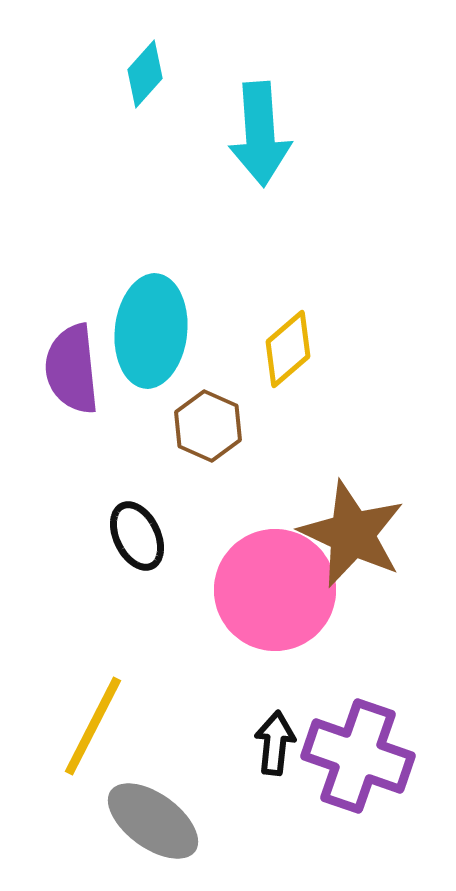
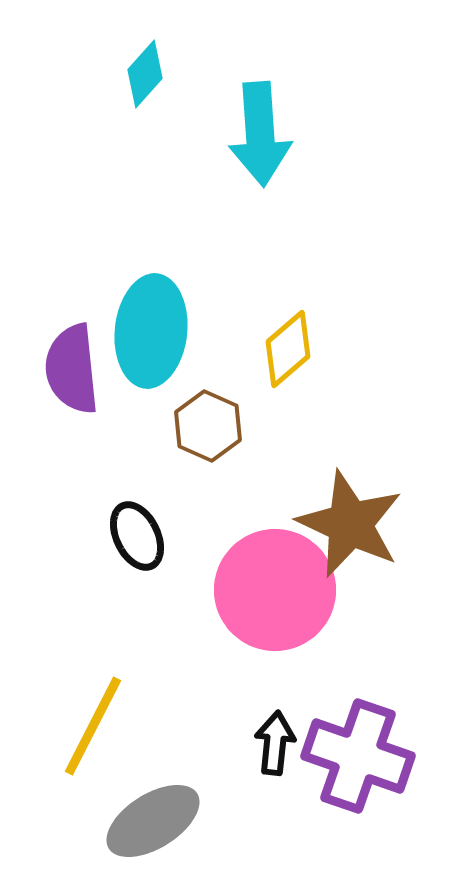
brown star: moved 2 px left, 10 px up
gray ellipse: rotated 68 degrees counterclockwise
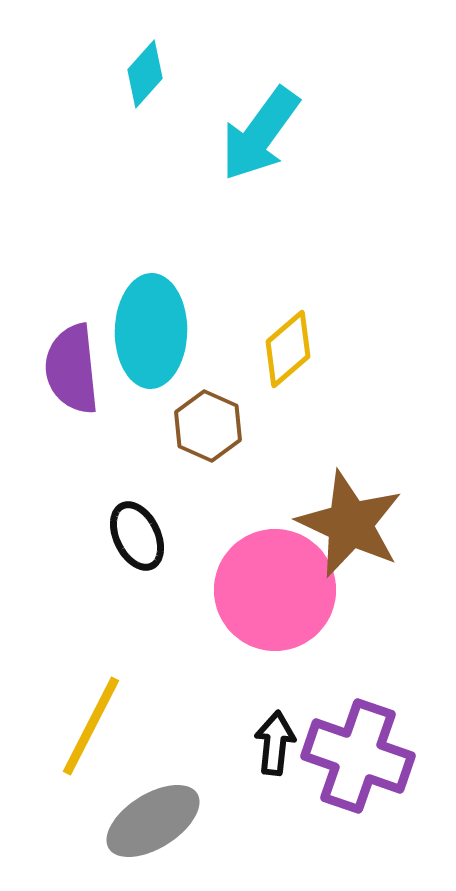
cyan arrow: rotated 40 degrees clockwise
cyan ellipse: rotated 5 degrees counterclockwise
yellow line: moved 2 px left
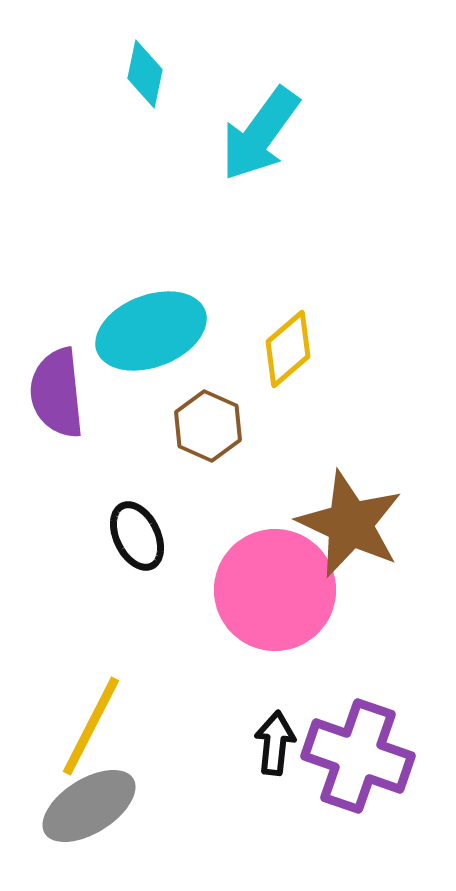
cyan diamond: rotated 30 degrees counterclockwise
cyan ellipse: rotated 68 degrees clockwise
purple semicircle: moved 15 px left, 24 px down
gray ellipse: moved 64 px left, 15 px up
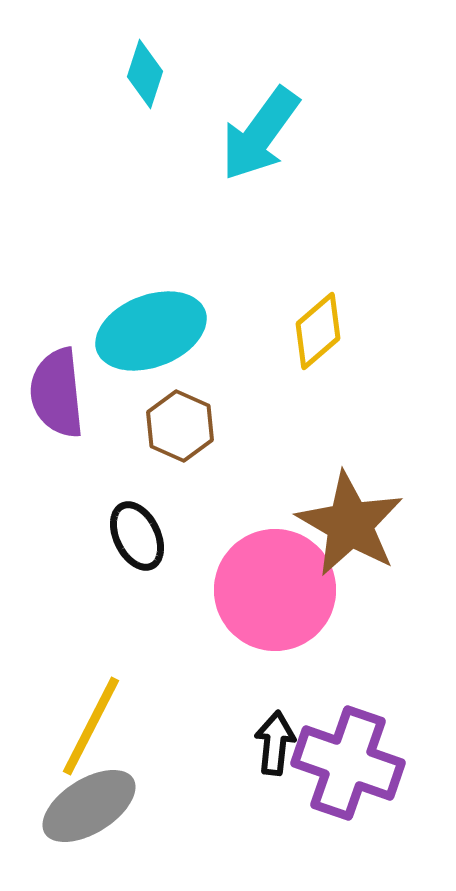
cyan diamond: rotated 6 degrees clockwise
yellow diamond: moved 30 px right, 18 px up
brown hexagon: moved 28 px left
brown star: rotated 5 degrees clockwise
purple cross: moved 10 px left, 7 px down
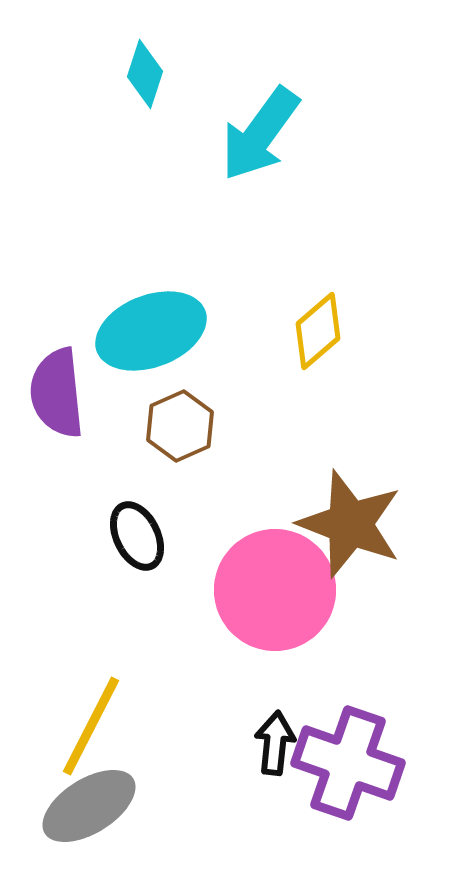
brown hexagon: rotated 12 degrees clockwise
brown star: rotated 9 degrees counterclockwise
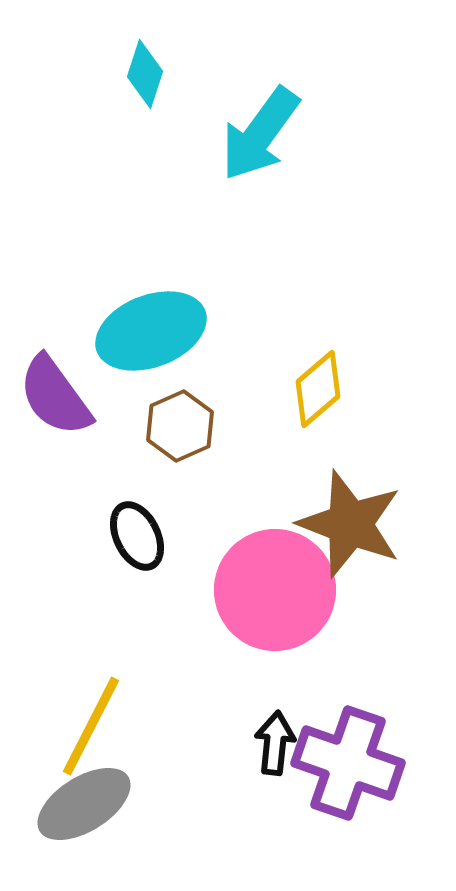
yellow diamond: moved 58 px down
purple semicircle: moved 2 px left, 3 px down; rotated 30 degrees counterclockwise
gray ellipse: moved 5 px left, 2 px up
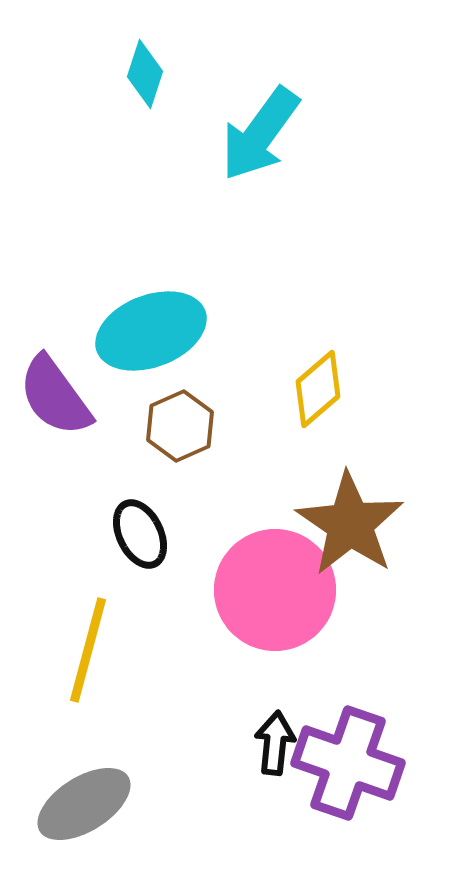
brown star: rotated 13 degrees clockwise
black ellipse: moved 3 px right, 2 px up
yellow line: moved 3 px left, 76 px up; rotated 12 degrees counterclockwise
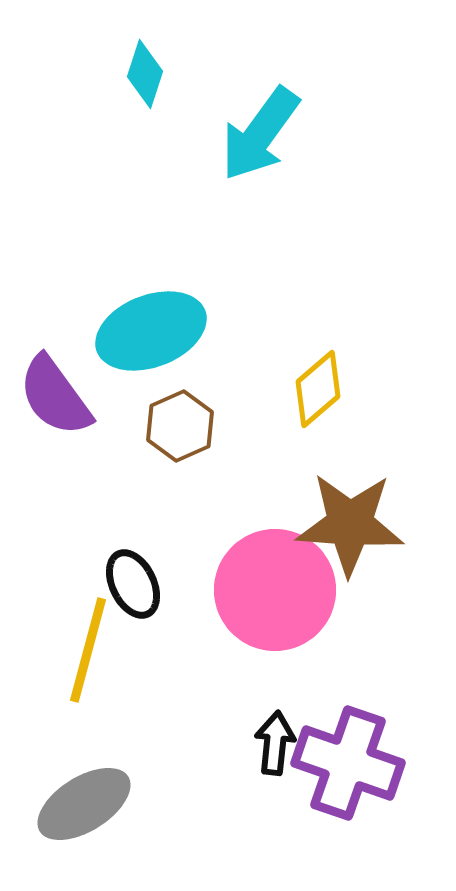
brown star: rotated 30 degrees counterclockwise
black ellipse: moved 7 px left, 50 px down
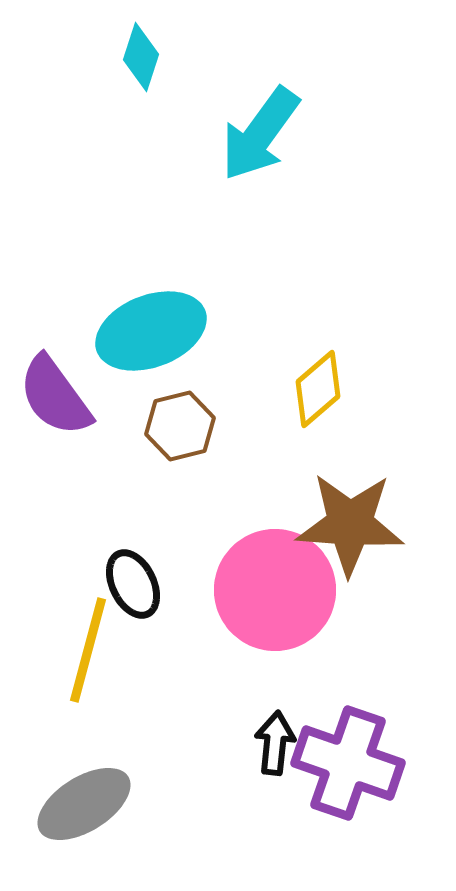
cyan diamond: moved 4 px left, 17 px up
brown hexagon: rotated 10 degrees clockwise
